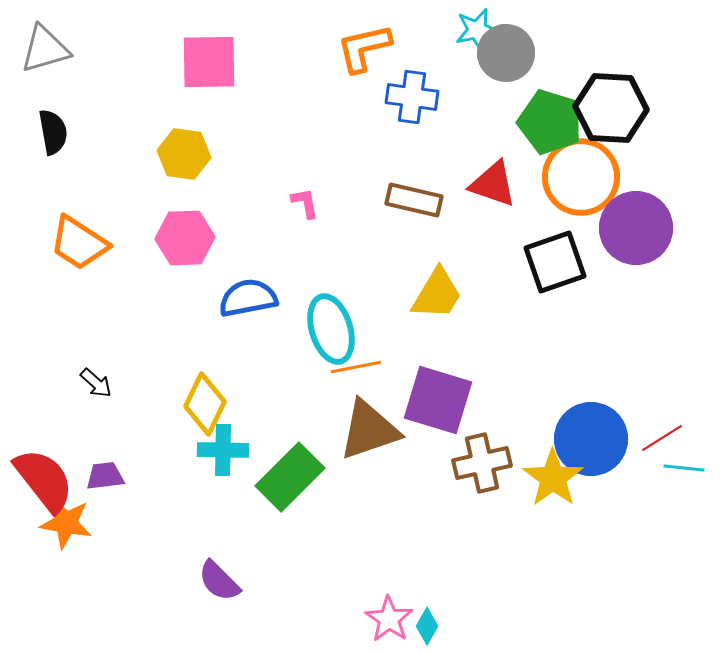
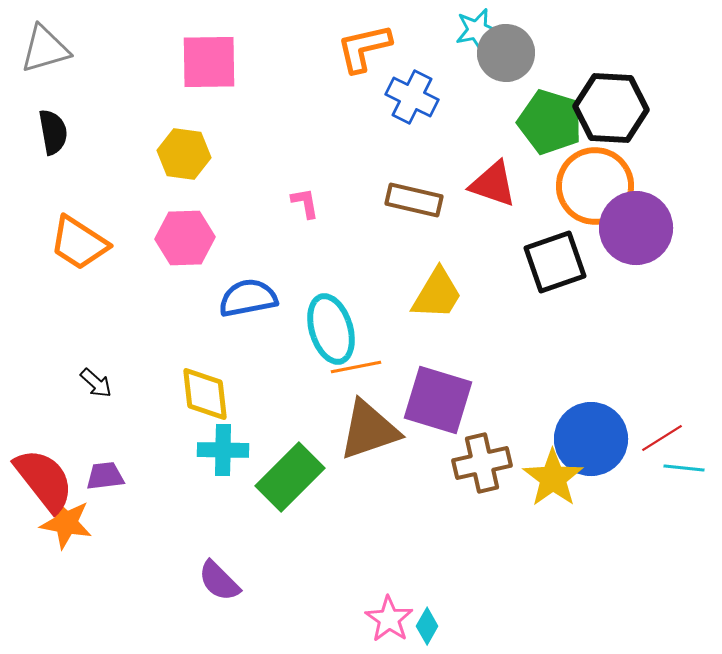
blue cross: rotated 18 degrees clockwise
orange circle: moved 14 px right, 9 px down
yellow diamond: moved 10 px up; rotated 32 degrees counterclockwise
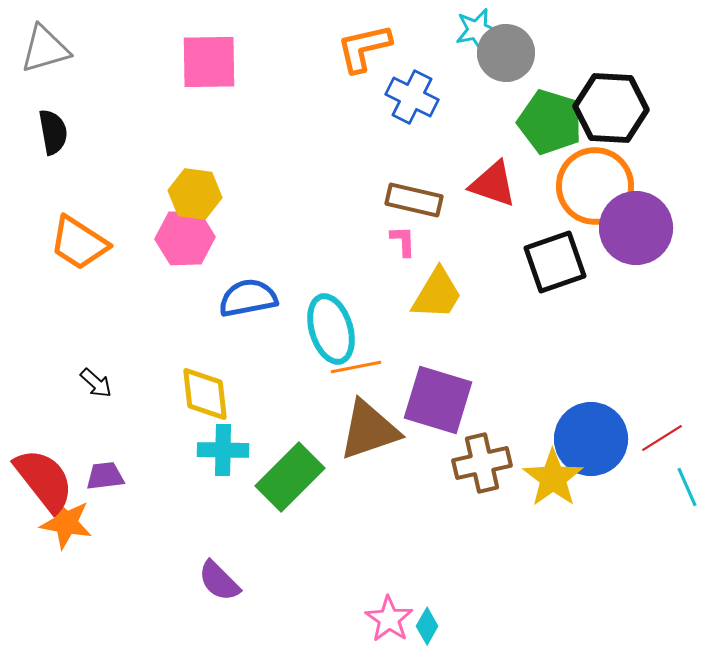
yellow hexagon: moved 11 px right, 40 px down
pink L-shape: moved 98 px right, 38 px down; rotated 8 degrees clockwise
cyan line: moved 3 px right, 19 px down; rotated 60 degrees clockwise
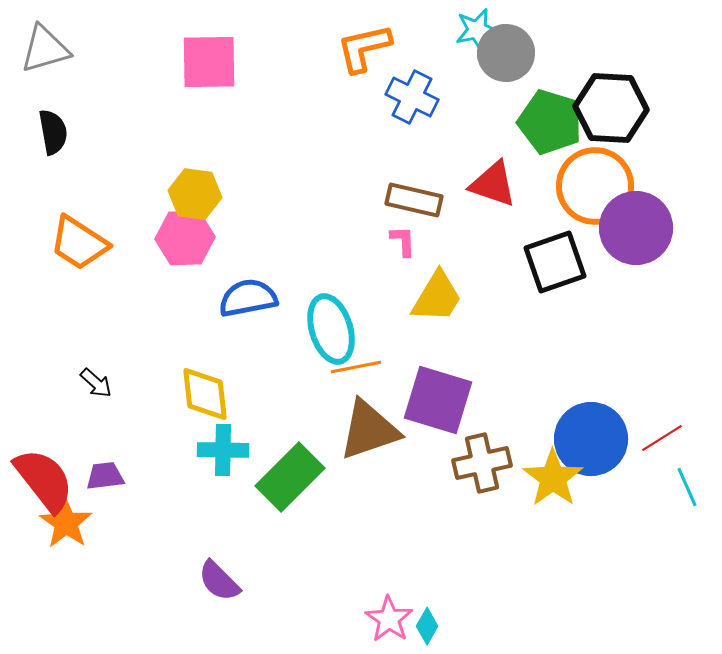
yellow trapezoid: moved 3 px down
orange star: rotated 24 degrees clockwise
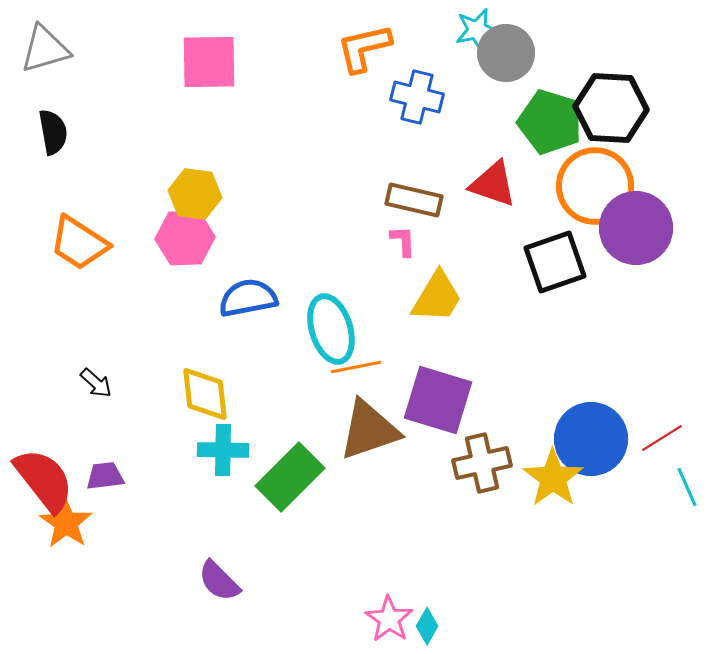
blue cross: moved 5 px right; rotated 12 degrees counterclockwise
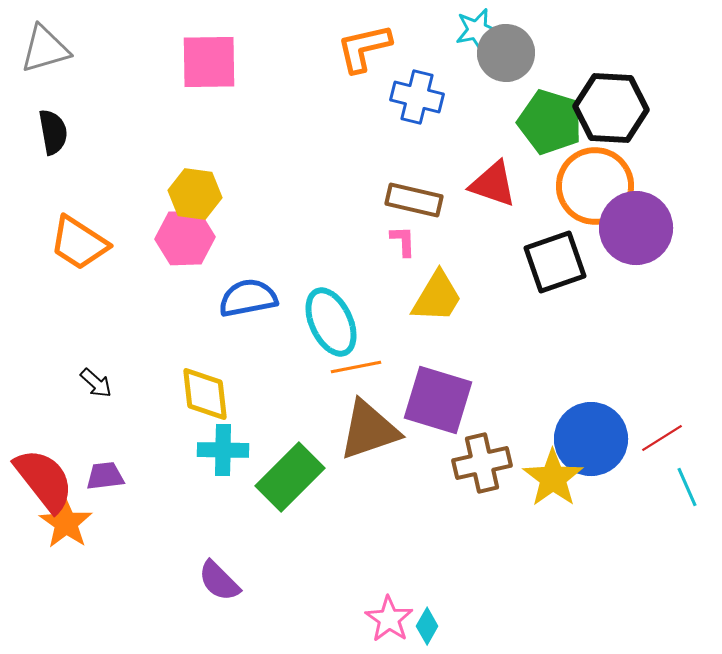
cyan ellipse: moved 7 px up; rotated 8 degrees counterclockwise
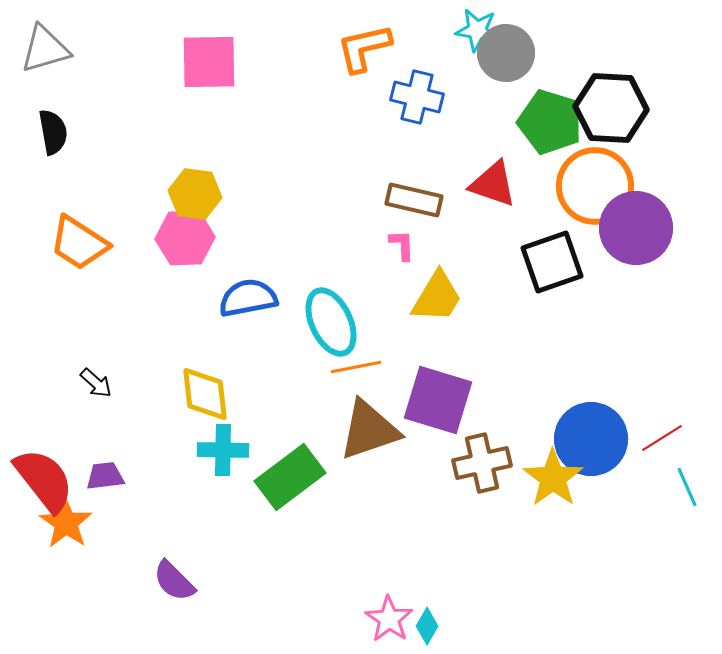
cyan star: rotated 21 degrees clockwise
pink L-shape: moved 1 px left, 4 px down
black square: moved 3 px left
green rectangle: rotated 8 degrees clockwise
purple semicircle: moved 45 px left
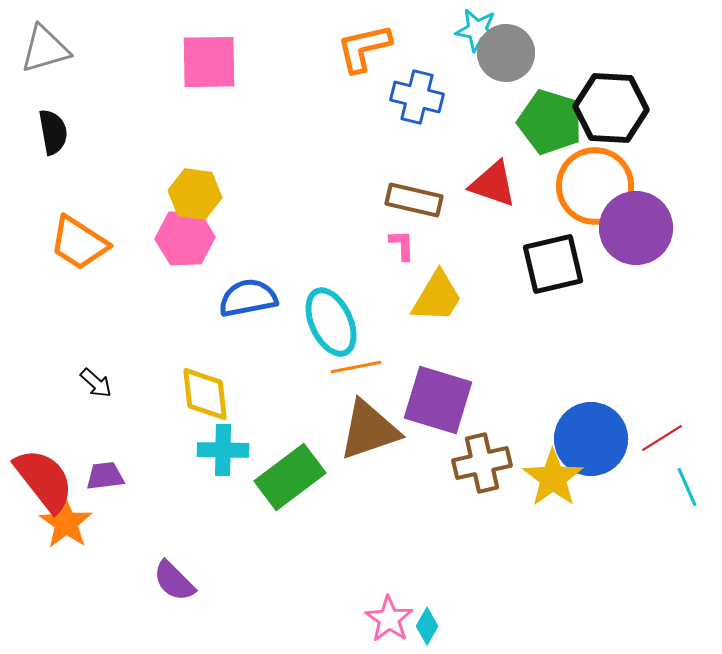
black square: moved 1 px right, 2 px down; rotated 6 degrees clockwise
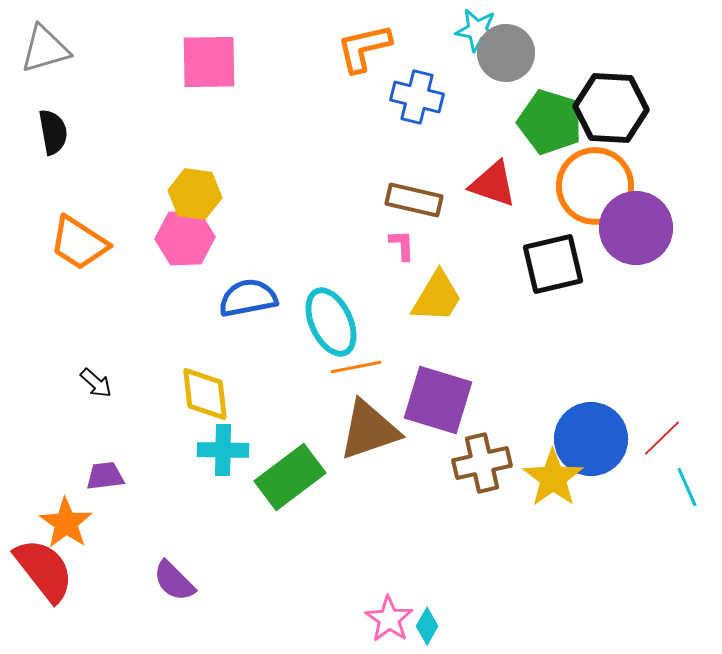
red line: rotated 12 degrees counterclockwise
red semicircle: moved 90 px down
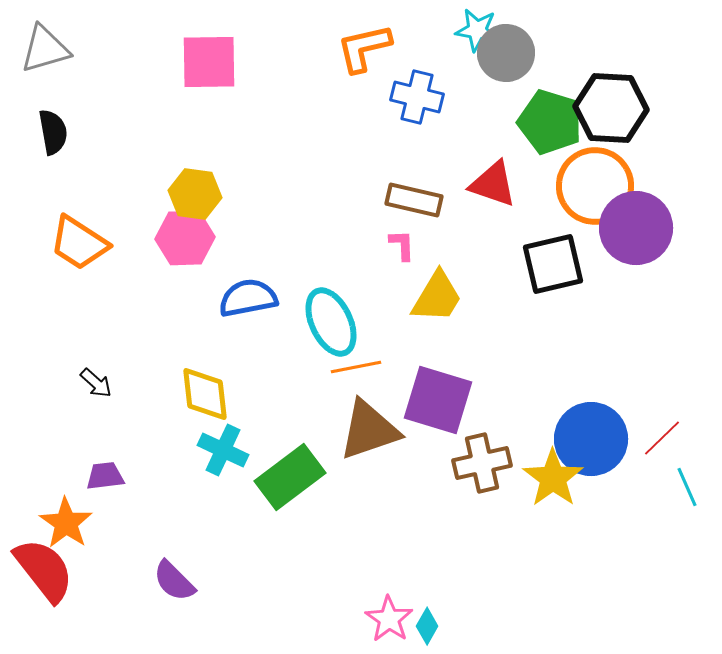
cyan cross: rotated 24 degrees clockwise
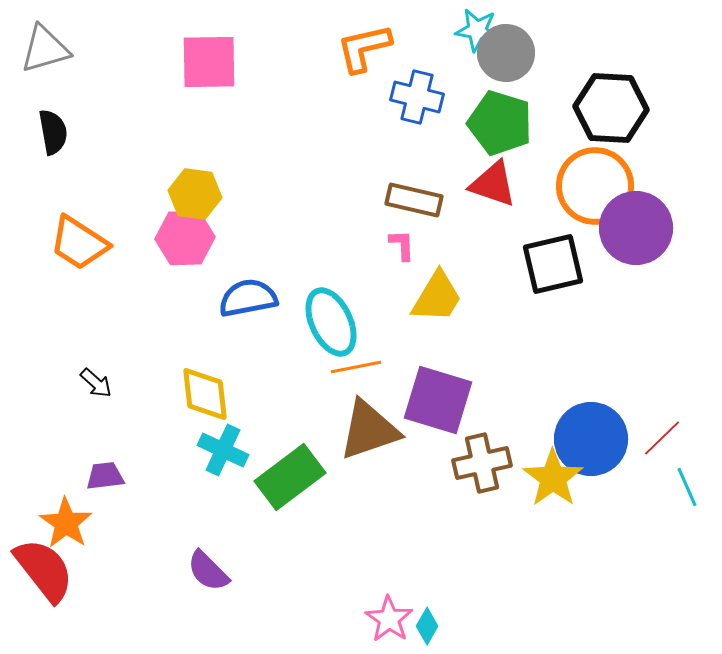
green pentagon: moved 50 px left, 1 px down
purple semicircle: moved 34 px right, 10 px up
